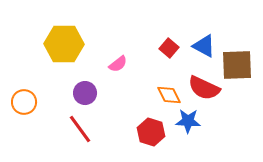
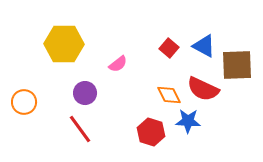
red semicircle: moved 1 px left, 1 px down
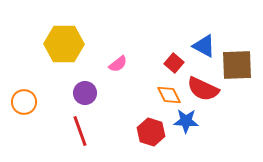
red square: moved 5 px right, 15 px down
blue star: moved 2 px left
red line: moved 2 px down; rotated 16 degrees clockwise
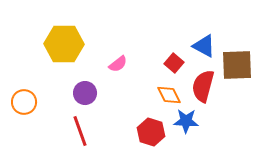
red semicircle: moved 3 px up; rotated 80 degrees clockwise
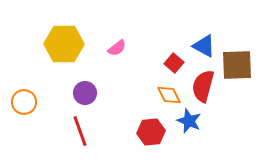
pink semicircle: moved 1 px left, 16 px up
blue star: moved 3 px right; rotated 20 degrees clockwise
red hexagon: rotated 24 degrees counterclockwise
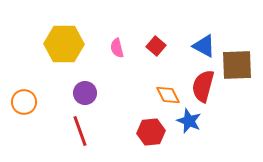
pink semicircle: rotated 114 degrees clockwise
red square: moved 18 px left, 17 px up
orange diamond: moved 1 px left
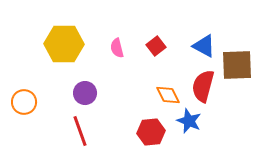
red square: rotated 12 degrees clockwise
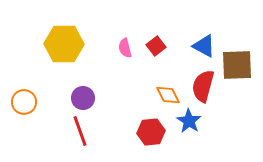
pink semicircle: moved 8 px right
purple circle: moved 2 px left, 5 px down
blue star: rotated 10 degrees clockwise
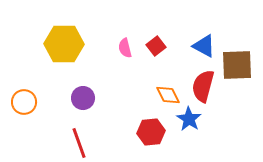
blue star: moved 2 px up
red line: moved 1 px left, 12 px down
